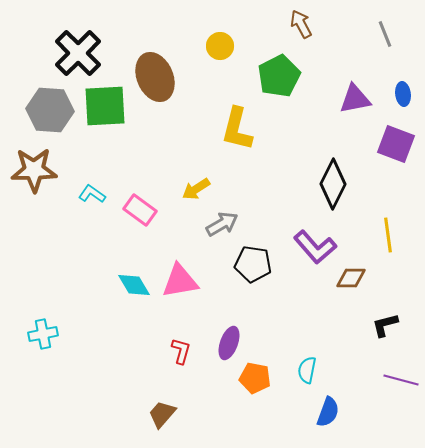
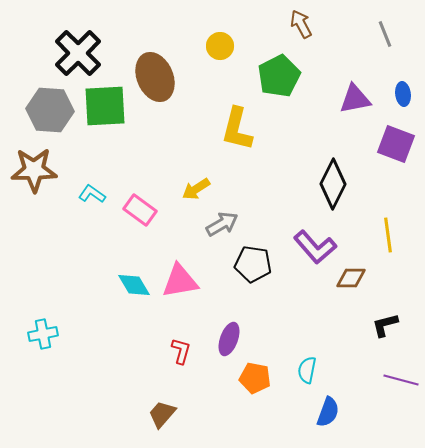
purple ellipse: moved 4 px up
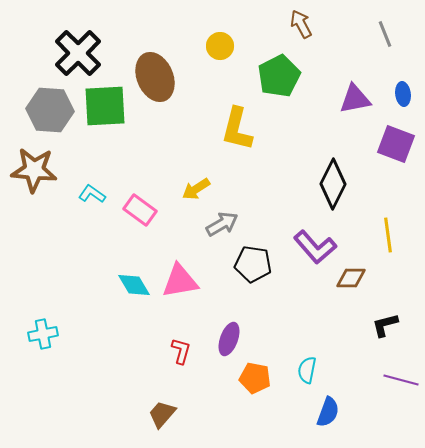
brown star: rotated 6 degrees clockwise
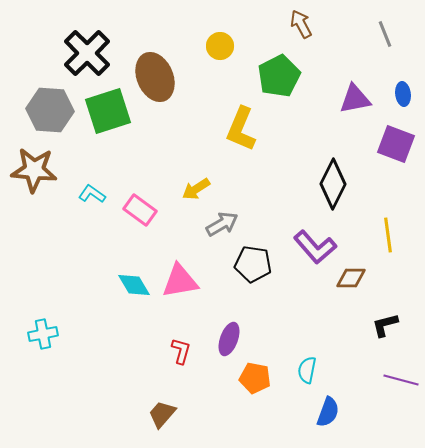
black cross: moved 9 px right
green square: moved 3 px right, 5 px down; rotated 15 degrees counterclockwise
yellow L-shape: moved 4 px right; rotated 9 degrees clockwise
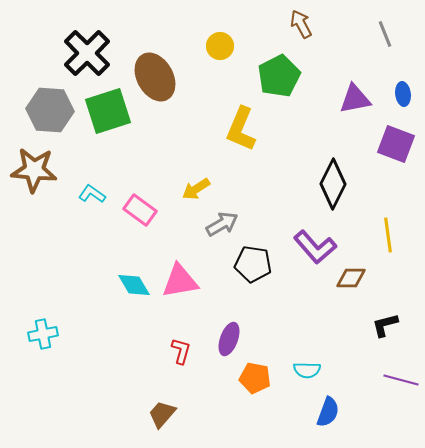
brown ellipse: rotated 6 degrees counterclockwise
cyan semicircle: rotated 100 degrees counterclockwise
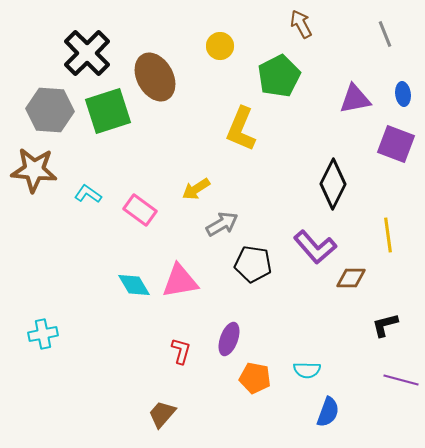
cyan L-shape: moved 4 px left
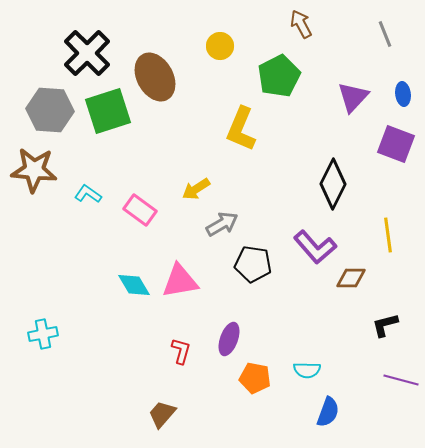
purple triangle: moved 2 px left, 2 px up; rotated 36 degrees counterclockwise
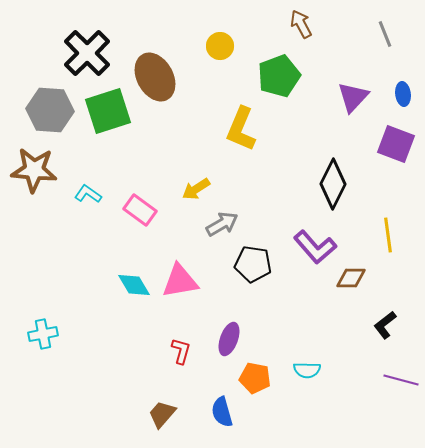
green pentagon: rotated 6 degrees clockwise
black L-shape: rotated 24 degrees counterclockwise
blue semicircle: moved 106 px left; rotated 144 degrees clockwise
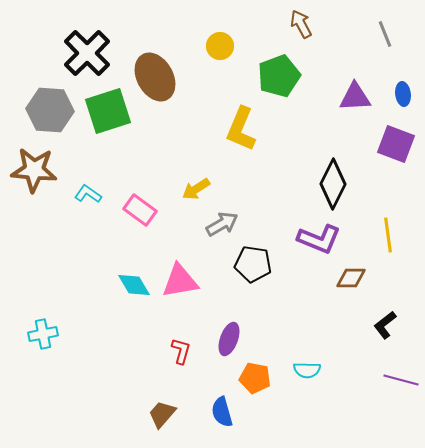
purple triangle: moved 2 px right; rotated 44 degrees clockwise
purple L-shape: moved 4 px right, 8 px up; rotated 27 degrees counterclockwise
